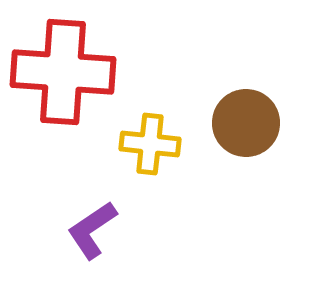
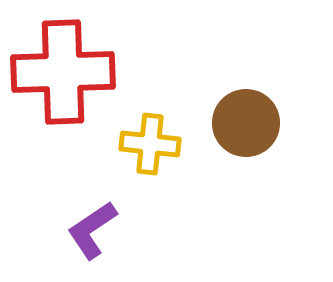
red cross: rotated 6 degrees counterclockwise
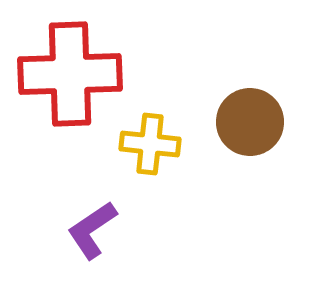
red cross: moved 7 px right, 2 px down
brown circle: moved 4 px right, 1 px up
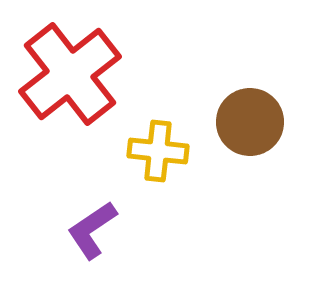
red cross: rotated 36 degrees counterclockwise
yellow cross: moved 8 px right, 7 px down
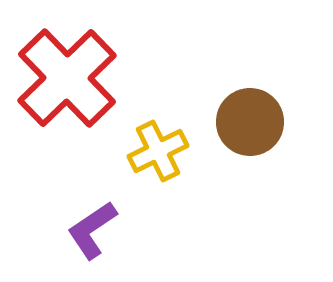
red cross: moved 3 px left, 4 px down; rotated 6 degrees counterclockwise
yellow cross: rotated 32 degrees counterclockwise
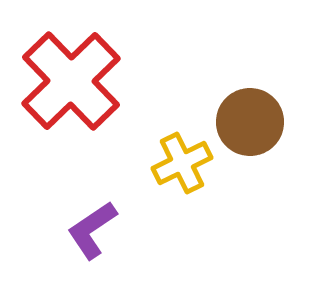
red cross: moved 4 px right, 3 px down
yellow cross: moved 24 px right, 12 px down
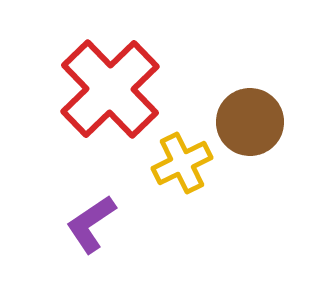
red cross: moved 39 px right, 8 px down
purple L-shape: moved 1 px left, 6 px up
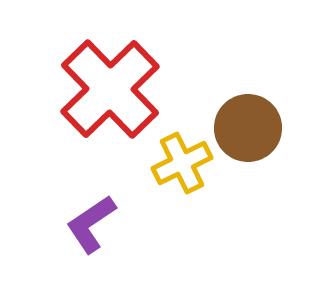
brown circle: moved 2 px left, 6 px down
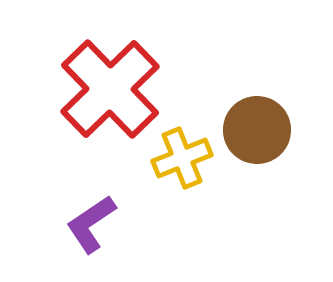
brown circle: moved 9 px right, 2 px down
yellow cross: moved 5 px up; rotated 4 degrees clockwise
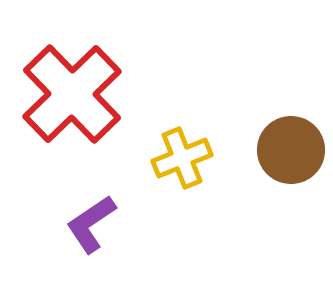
red cross: moved 38 px left, 5 px down
brown circle: moved 34 px right, 20 px down
